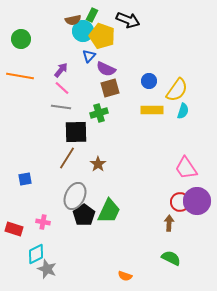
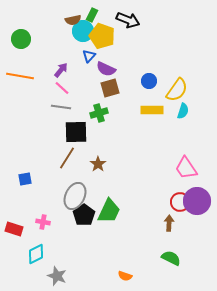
gray star: moved 10 px right, 7 px down
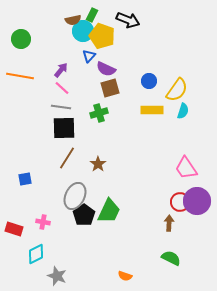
black square: moved 12 px left, 4 px up
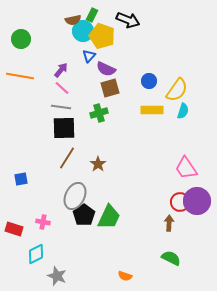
blue square: moved 4 px left
green trapezoid: moved 6 px down
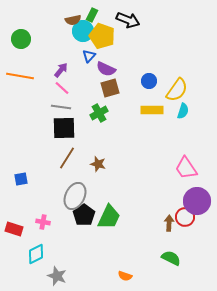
green cross: rotated 12 degrees counterclockwise
brown star: rotated 21 degrees counterclockwise
red circle: moved 5 px right, 15 px down
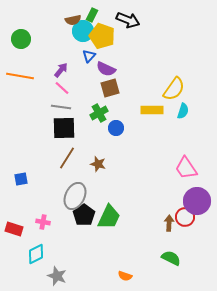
blue circle: moved 33 px left, 47 px down
yellow semicircle: moved 3 px left, 1 px up
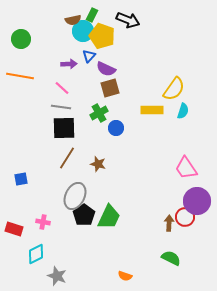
purple arrow: moved 8 px right, 6 px up; rotated 49 degrees clockwise
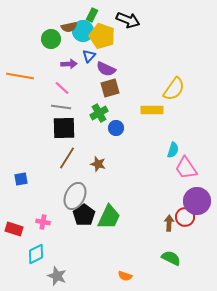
brown semicircle: moved 4 px left, 7 px down
green circle: moved 30 px right
cyan semicircle: moved 10 px left, 39 px down
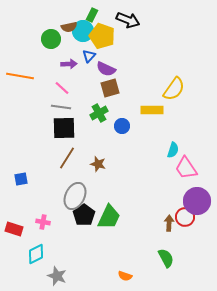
blue circle: moved 6 px right, 2 px up
green semicircle: moved 5 px left; rotated 36 degrees clockwise
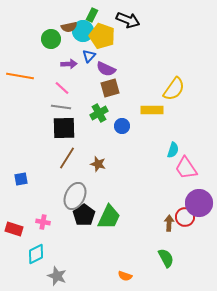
purple circle: moved 2 px right, 2 px down
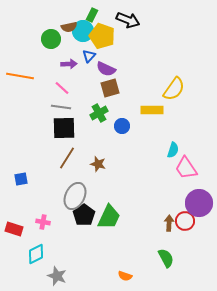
red circle: moved 4 px down
